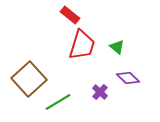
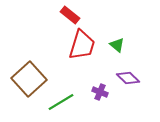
green triangle: moved 2 px up
purple cross: rotated 21 degrees counterclockwise
green line: moved 3 px right
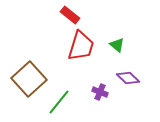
red trapezoid: moved 1 px left, 1 px down
green line: moved 2 px left; rotated 20 degrees counterclockwise
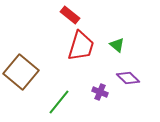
brown square: moved 8 px left, 7 px up; rotated 8 degrees counterclockwise
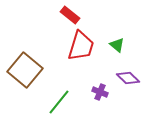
brown square: moved 4 px right, 2 px up
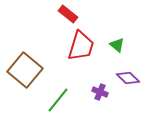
red rectangle: moved 2 px left, 1 px up
green line: moved 1 px left, 2 px up
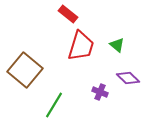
green line: moved 4 px left, 5 px down; rotated 8 degrees counterclockwise
